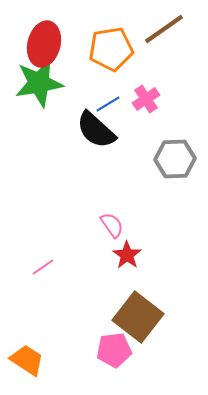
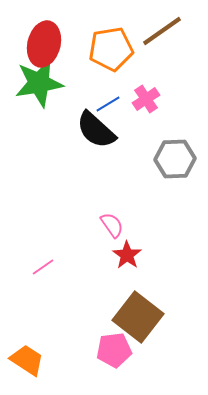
brown line: moved 2 px left, 2 px down
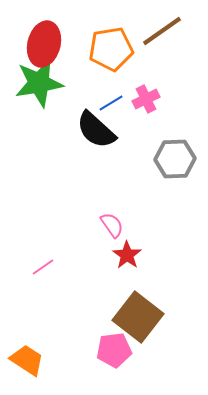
pink cross: rotated 8 degrees clockwise
blue line: moved 3 px right, 1 px up
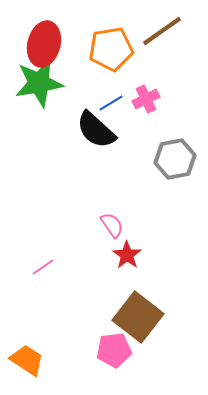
gray hexagon: rotated 9 degrees counterclockwise
